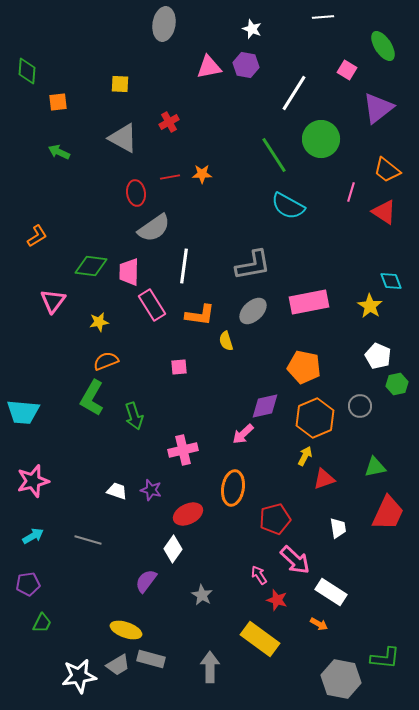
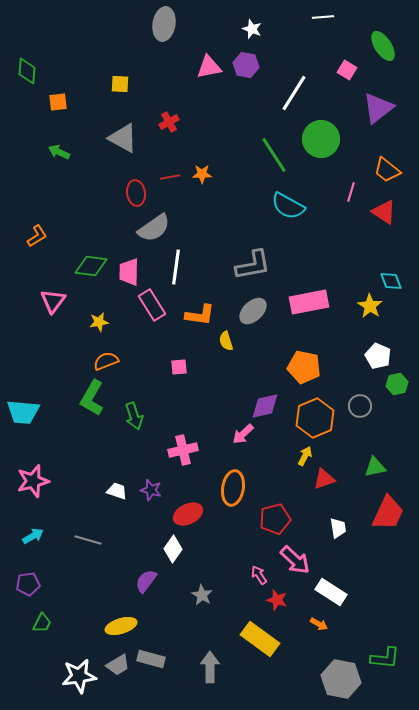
white line at (184, 266): moved 8 px left, 1 px down
yellow ellipse at (126, 630): moved 5 px left, 4 px up; rotated 36 degrees counterclockwise
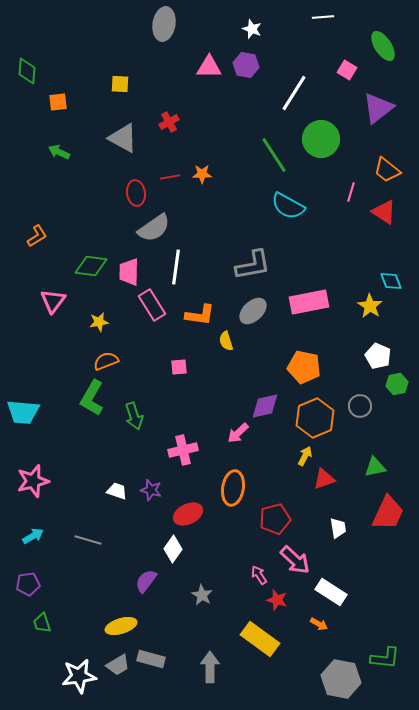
pink triangle at (209, 67): rotated 12 degrees clockwise
pink arrow at (243, 434): moved 5 px left, 1 px up
green trapezoid at (42, 623): rotated 135 degrees clockwise
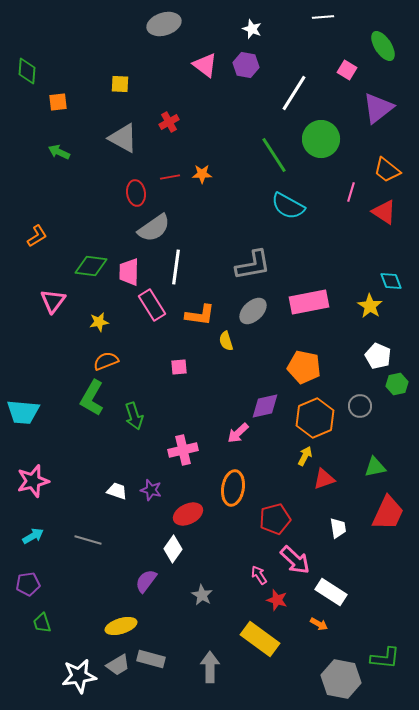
gray ellipse at (164, 24): rotated 64 degrees clockwise
pink triangle at (209, 67): moved 4 px left, 2 px up; rotated 36 degrees clockwise
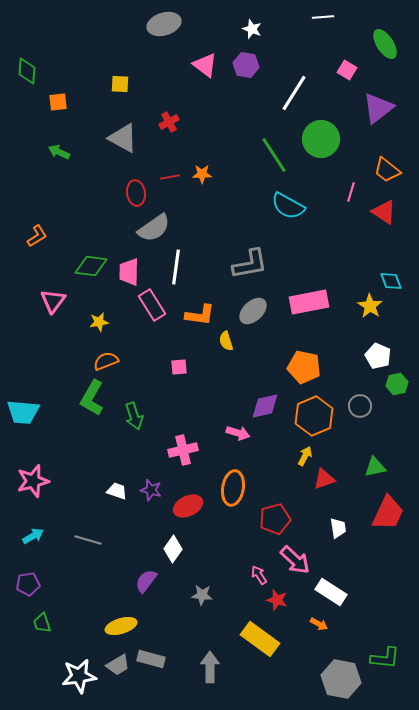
green ellipse at (383, 46): moved 2 px right, 2 px up
gray L-shape at (253, 265): moved 3 px left, 1 px up
orange hexagon at (315, 418): moved 1 px left, 2 px up
pink arrow at (238, 433): rotated 120 degrees counterclockwise
red ellipse at (188, 514): moved 8 px up
gray star at (202, 595): rotated 25 degrees counterclockwise
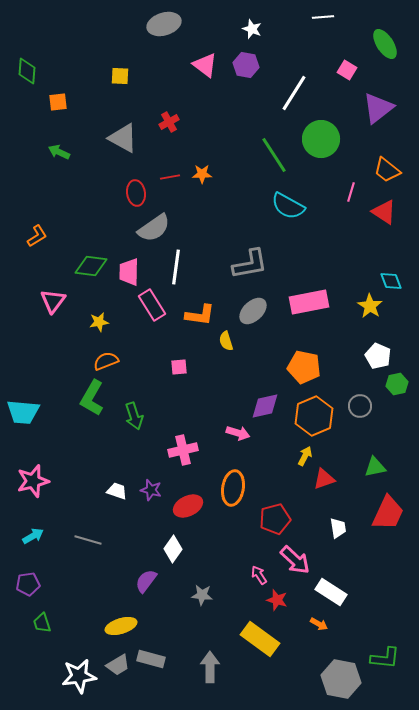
yellow square at (120, 84): moved 8 px up
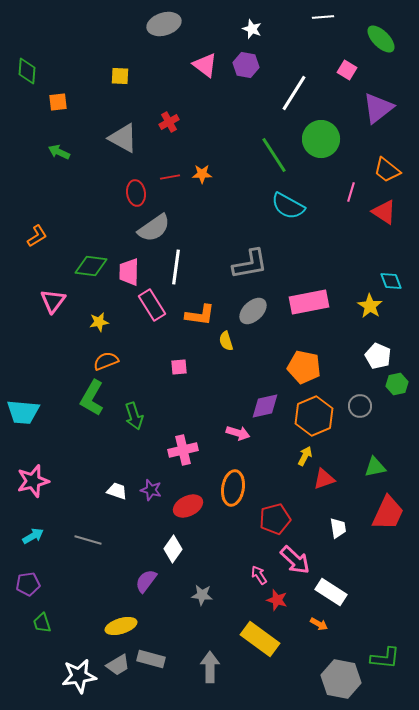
green ellipse at (385, 44): moved 4 px left, 5 px up; rotated 12 degrees counterclockwise
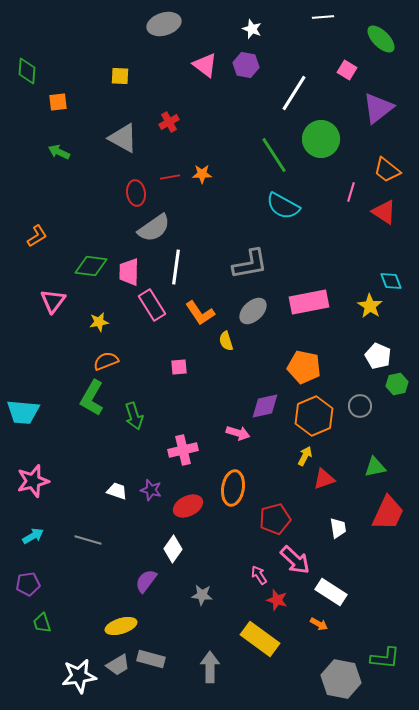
cyan semicircle at (288, 206): moved 5 px left
orange L-shape at (200, 315): moved 2 px up; rotated 48 degrees clockwise
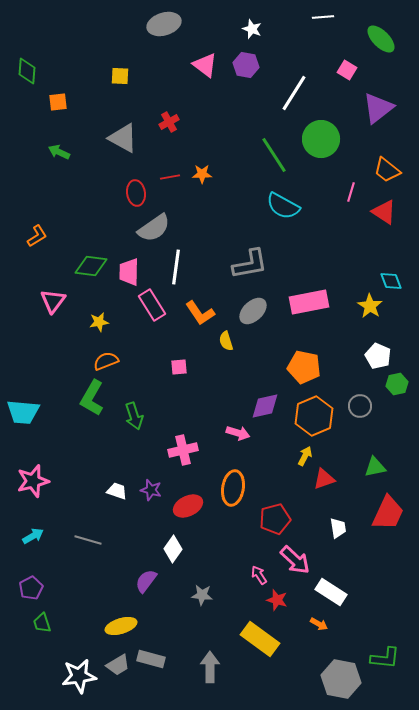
purple pentagon at (28, 584): moved 3 px right, 4 px down; rotated 20 degrees counterclockwise
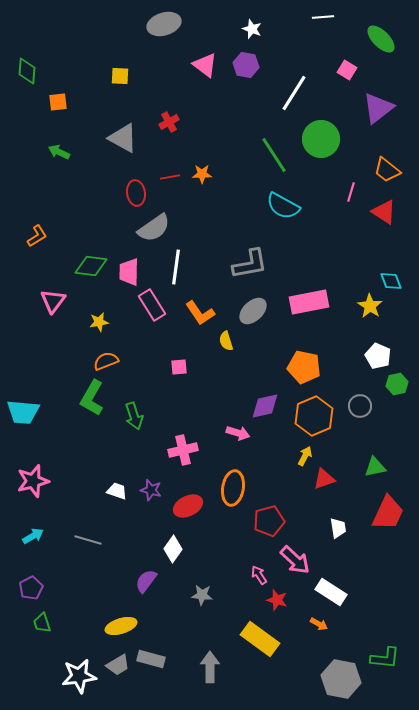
red pentagon at (275, 519): moved 6 px left, 2 px down
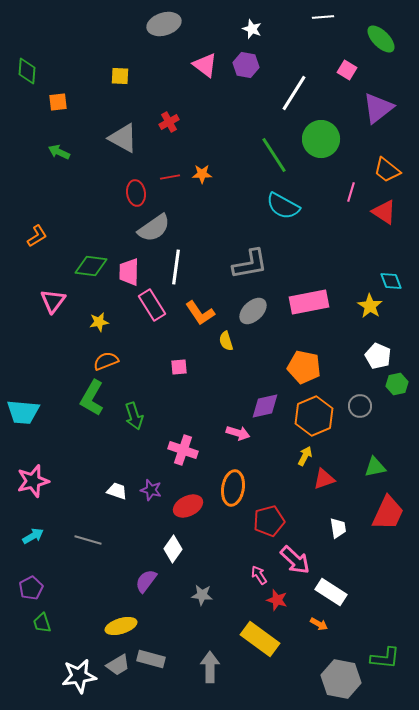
pink cross at (183, 450): rotated 32 degrees clockwise
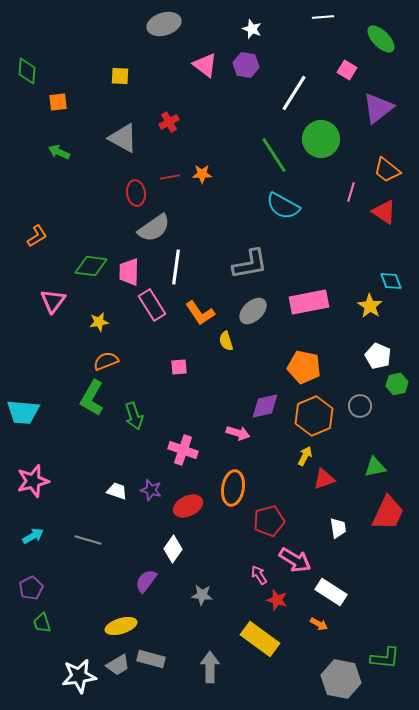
pink arrow at (295, 560): rotated 12 degrees counterclockwise
